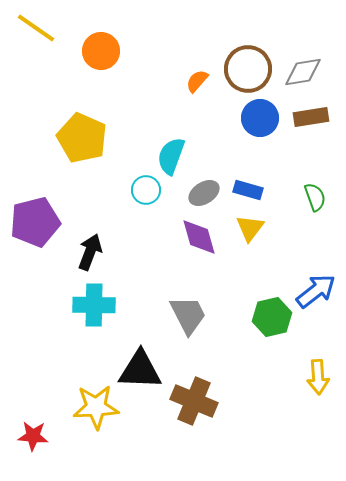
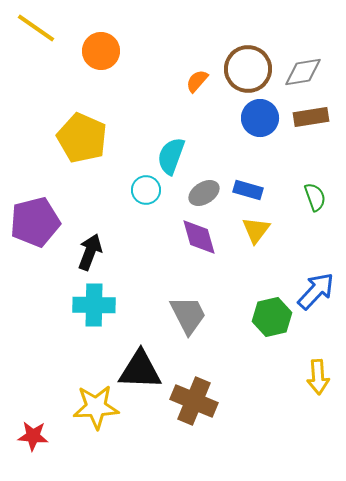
yellow triangle: moved 6 px right, 2 px down
blue arrow: rotated 9 degrees counterclockwise
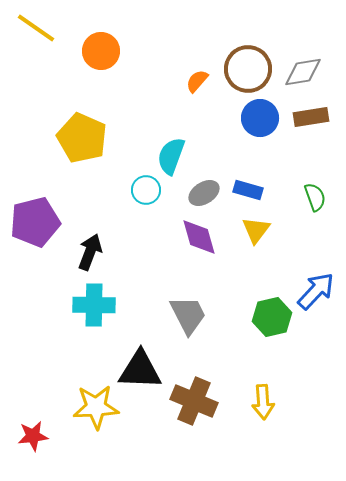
yellow arrow: moved 55 px left, 25 px down
red star: rotated 12 degrees counterclockwise
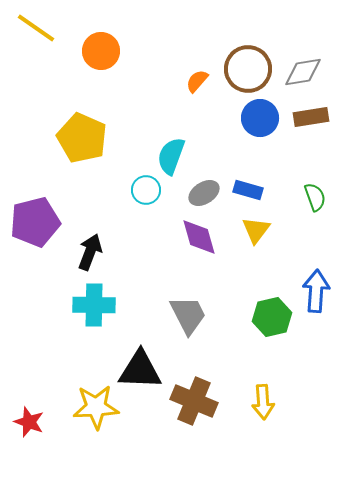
blue arrow: rotated 39 degrees counterclockwise
red star: moved 4 px left, 14 px up; rotated 28 degrees clockwise
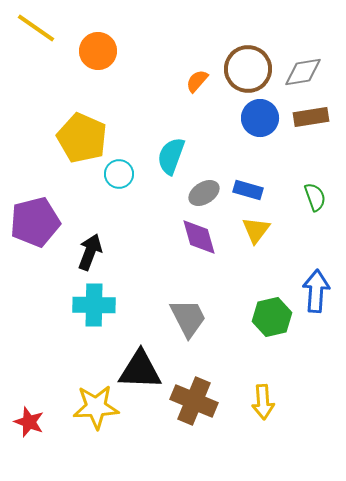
orange circle: moved 3 px left
cyan circle: moved 27 px left, 16 px up
gray trapezoid: moved 3 px down
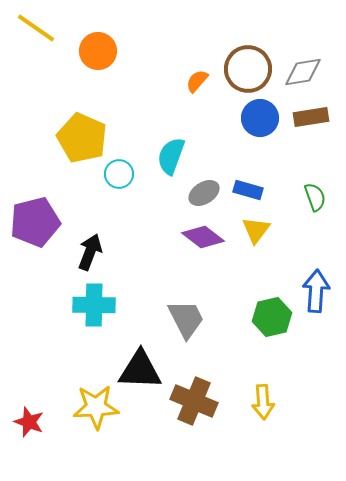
purple diamond: moved 4 px right; rotated 36 degrees counterclockwise
gray trapezoid: moved 2 px left, 1 px down
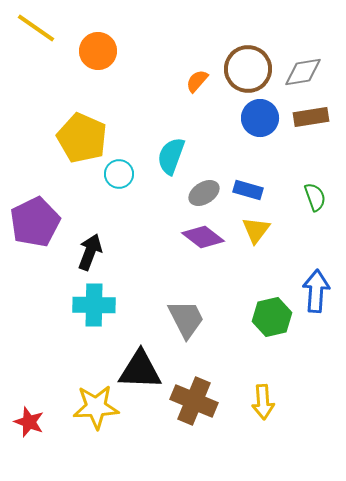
purple pentagon: rotated 12 degrees counterclockwise
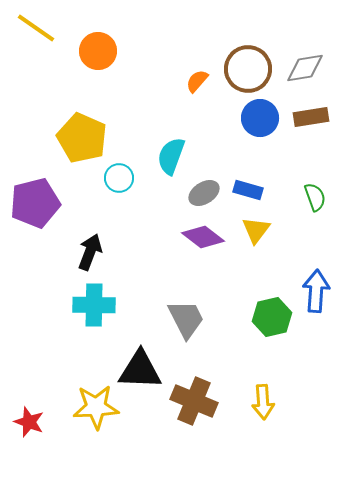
gray diamond: moved 2 px right, 4 px up
cyan circle: moved 4 px down
purple pentagon: moved 19 px up; rotated 12 degrees clockwise
